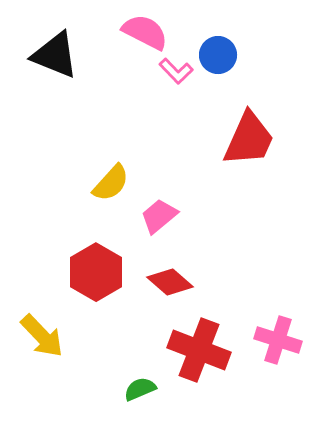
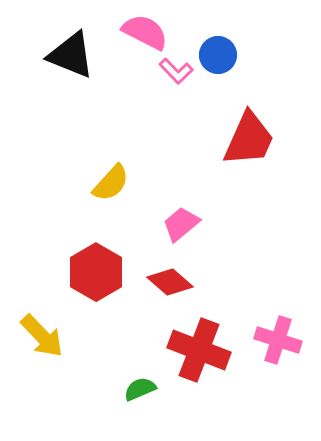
black triangle: moved 16 px right
pink trapezoid: moved 22 px right, 8 px down
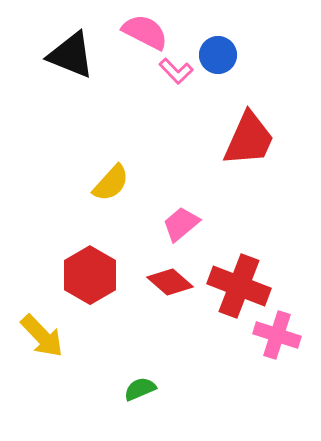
red hexagon: moved 6 px left, 3 px down
pink cross: moved 1 px left, 5 px up
red cross: moved 40 px right, 64 px up
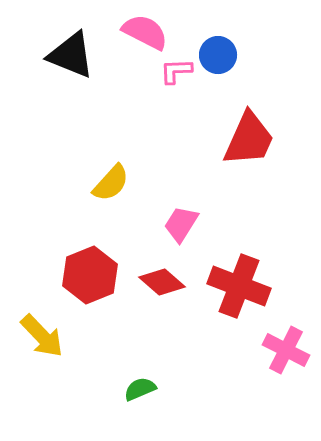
pink L-shape: rotated 132 degrees clockwise
pink trapezoid: rotated 18 degrees counterclockwise
red hexagon: rotated 8 degrees clockwise
red diamond: moved 8 px left
pink cross: moved 9 px right, 15 px down; rotated 9 degrees clockwise
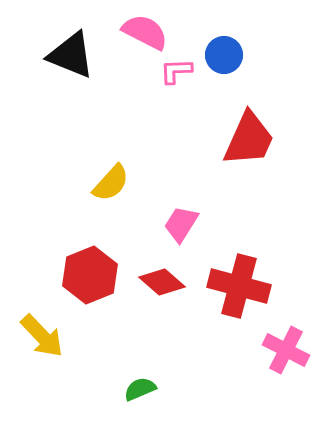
blue circle: moved 6 px right
red cross: rotated 6 degrees counterclockwise
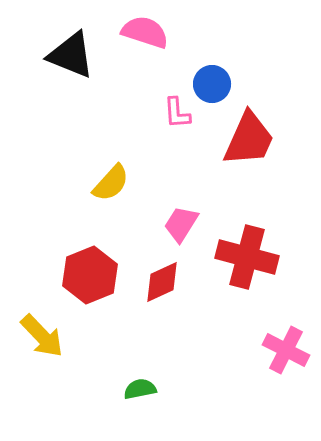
pink semicircle: rotated 9 degrees counterclockwise
blue circle: moved 12 px left, 29 px down
pink L-shape: moved 1 px right, 42 px down; rotated 92 degrees counterclockwise
red diamond: rotated 66 degrees counterclockwise
red cross: moved 8 px right, 29 px up
green semicircle: rotated 12 degrees clockwise
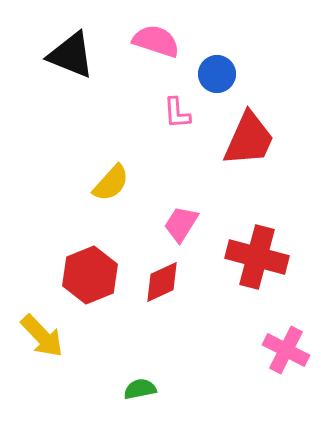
pink semicircle: moved 11 px right, 9 px down
blue circle: moved 5 px right, 10 px up
red cross: moved 10 px right
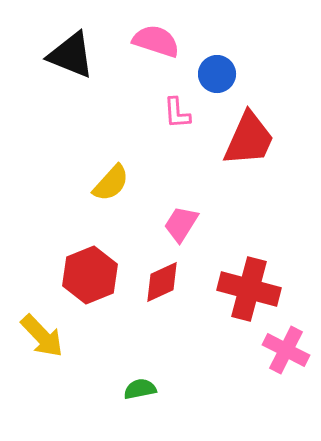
red cross: moved 8 px left, 32 px down
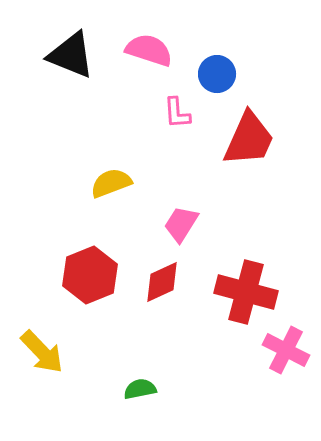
pink semicircle: moved 7 px left, 9 px down
yellow semicircle: rotated 153 degrees counterclockwise
red cross: moved 3 px left, 3 px down
yellow arrow: moved 16 px down
